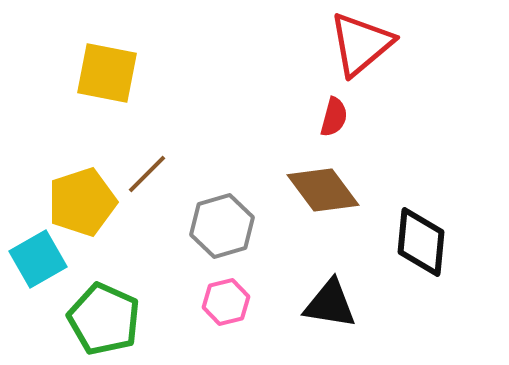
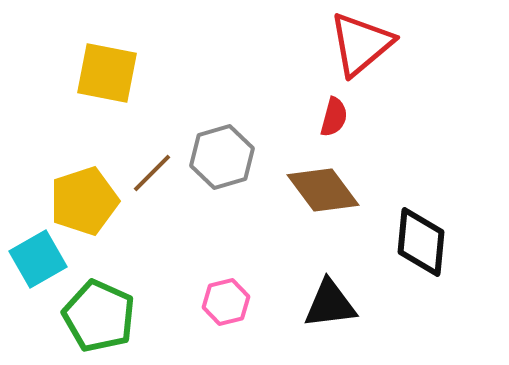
brown line: moved 5 px right, 1 px up
yellow pentagon: moved 2 px right, 1 px up
gray hexagon: moved 69 px up
black triangle: rotated 16 degrees counterclockwise
green pentagon: moved 5 px left, 3 px up
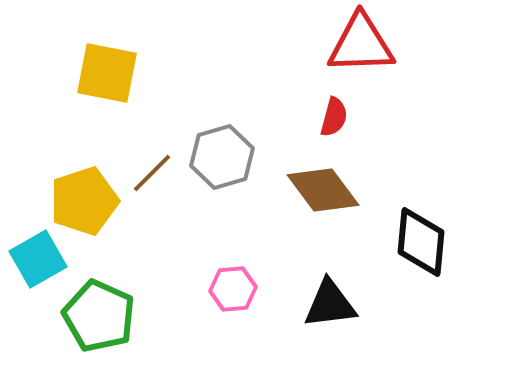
red triangle: rotated 38 degrees clockwise
pink hexagon: moved 7 px right, 13 px up; rotated 9 degrees clockwise
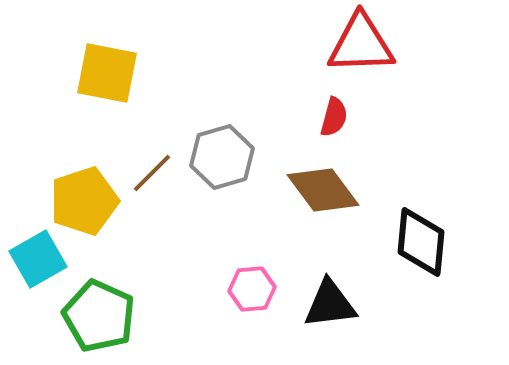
pink hexagon: moved 19 px right
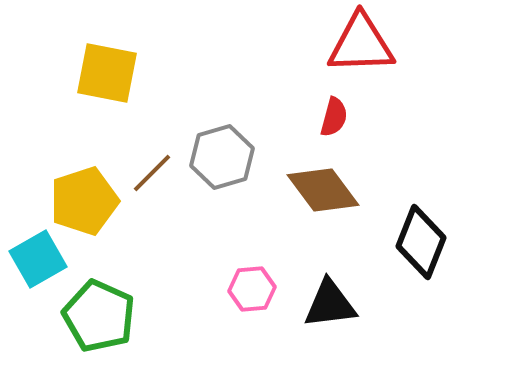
black diamond: rotated 16 degrees clockwise
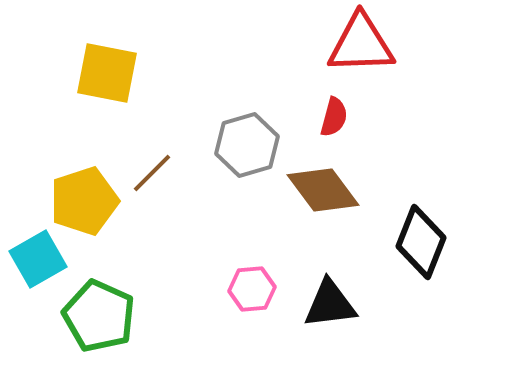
gray hexagon: moved 25 px right, 12 px up
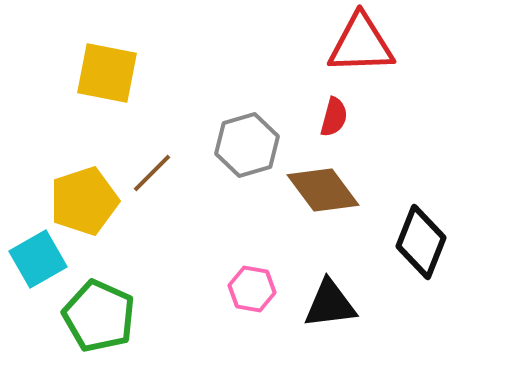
pink hexagon: rotated 15 degrees clockwise
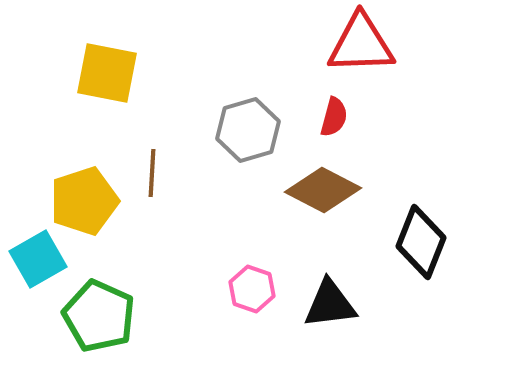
gray hexagon: moved 1 px right, 15 px up
brown line: rotated 42 degrees counterclockwise
brown diamond: rotated 26 degrees counterclockwise
pink hexagon: rotated 9 degrees clockwise
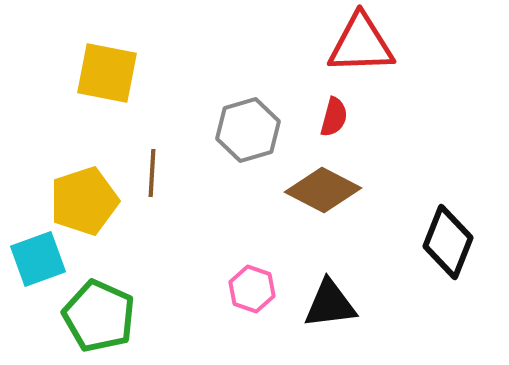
black diamond: moved 27 px right
cyan square: rotated 10 degrees clockwise
